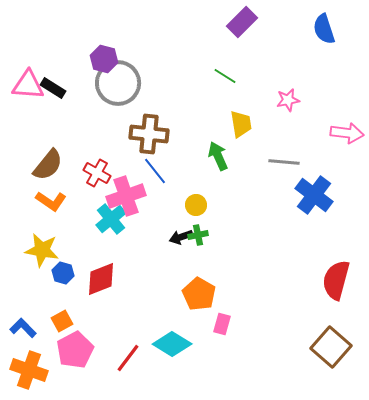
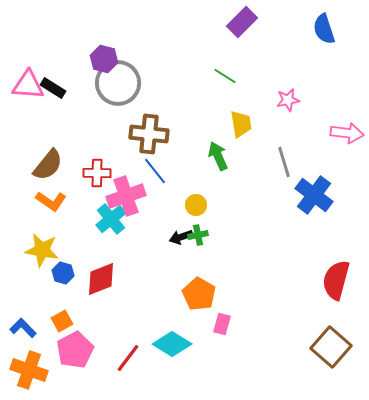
gray line: rotated 68 degrees clockwise
red cross: rotated 28 degrees counterclockwise
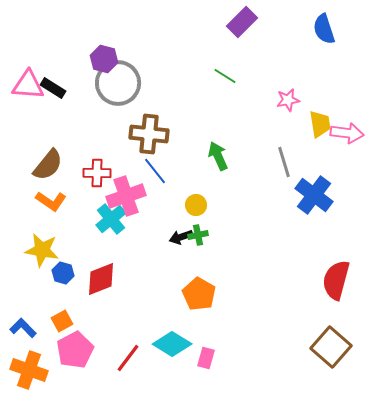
yellow trapezoid: moved 79 px right
pink rectangle: moved 16 px left, 34 px down
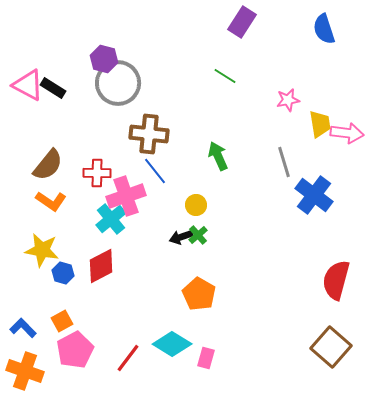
purple rectangle: rotated 12 degrees counterclockwise
pink triangle: rotated 24 degrees clockwise
green cross: rotated 30 degrees counterclockwise
red diamond: moved 13 px up; rotated 6 degrees counterclockwise
orange cross: moved 4 px left, 1 px down
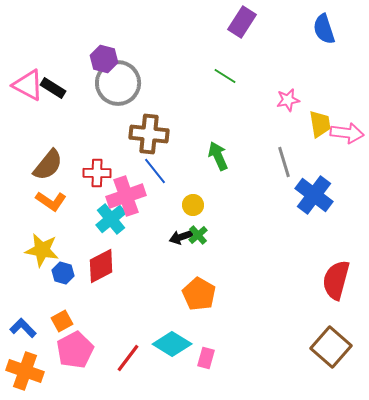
yellow circle: moved 3 px left
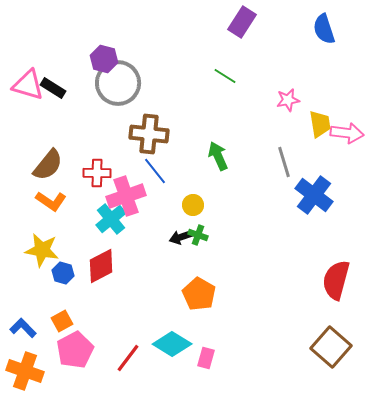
pink triangle: rotated 12 degrees counterclockwise
green cross: rotated 30 degrees counterclockwise
